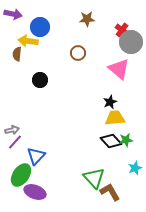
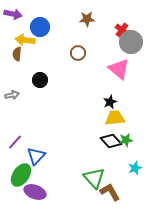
yellow arrow: moved 3 px left, 1 px up
gray arrow: moved 35 px up
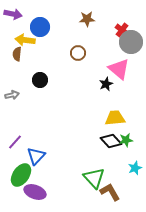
black star: moved 4 px left, 18 px up
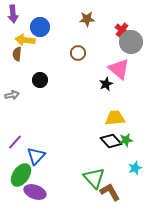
purple arrow: rotated 72 degrees clockwise
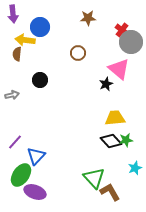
brown star: moved 1 px right, 1 px up
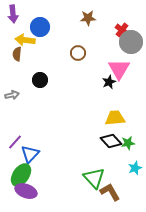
pink triangle: rotated 20 degrees clockwise
black star: moved 3 px right, 2 px up
green star: moved 2 px right, 3 px down
blue triangle: moved 6 px left, 2 px up
purple ellipse: moved 9 px left, 1 px up
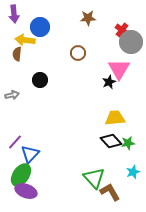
purple arrow: moved 1 px right
cyan star: moved 2 px left, 4 px down
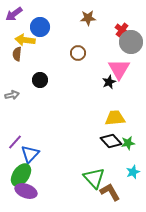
purple arrow: rotated 60 degrees clockwise
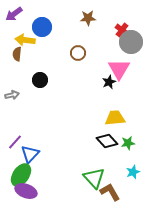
blue circle: moved 2 px right
black diamond: moved 4 px left
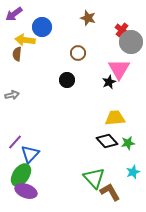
brown star: rotated 21 degrees clockwise
black circle: moved 27 px right
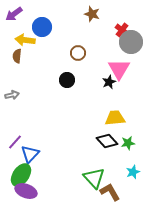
brown star: moved 4 px right, 4 px up
brown semicircle: moved 2 px down
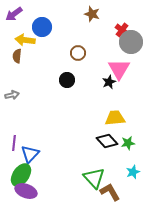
purple line: moved 1 px left, 1 px down; rotated 35 degrees counterclockwise
